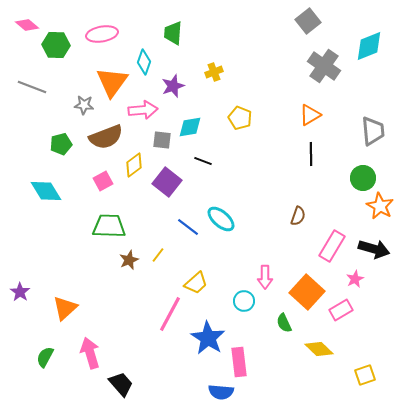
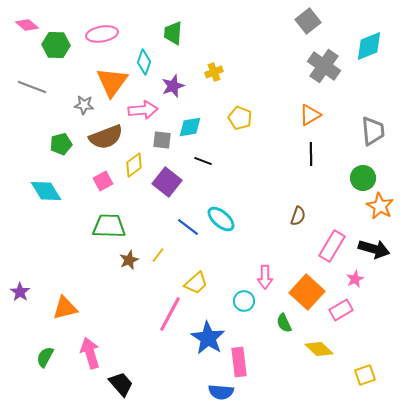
orange triangle at (65, 308): rotated 28 degrees clockwise
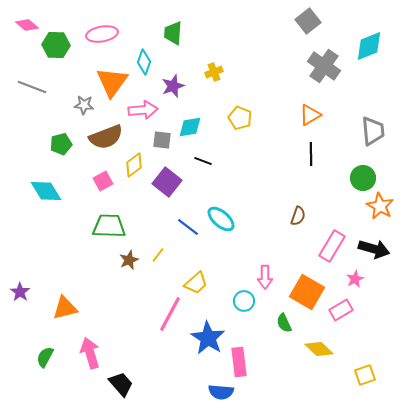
orange square at (307, 292): rotated 12 degrees counterclockwise
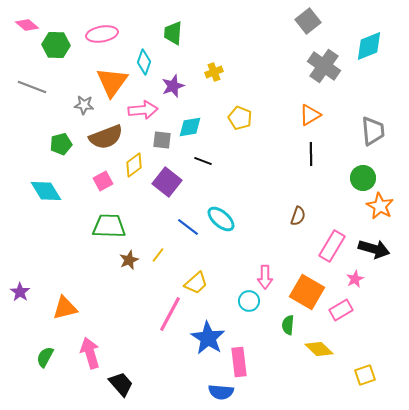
cyan circle at (244, 301): moved 5 px right
green semicircle at (284, 323): moved 4 px right, 2 px down; rotated 30 degrees clockwise
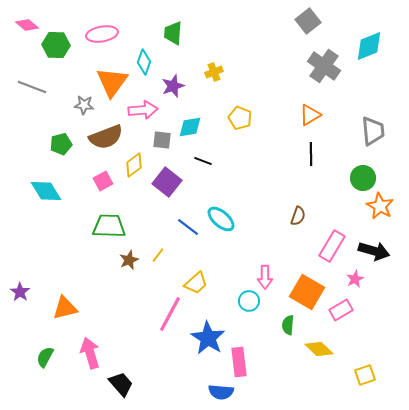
black arrow at (374, 249): moved 2 px down
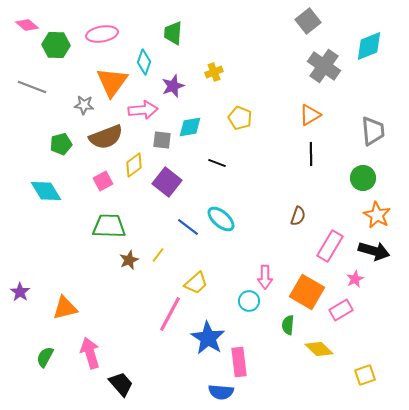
black line at (203, 161): moved 14 px right, 2 px down
orange star at (380, 206): moved 3 px left, 9 px down
pink rectangle at (332, 246): moved 2 px left
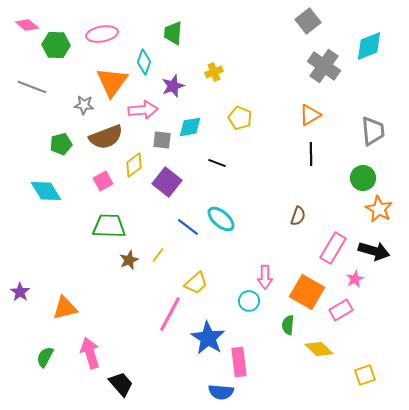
orange star at (377, 215): moved 2 px right, 6 px up
pink rectangle at (330, 246): moved 3 px right, 2 px down
